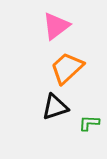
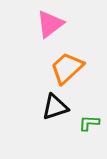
pink triangle: moved 6 px left, 2 px up
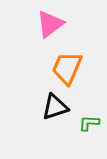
orange trapezoid: rotated 24 degrees counterclockwise
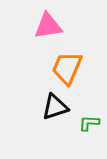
pink triangle: moved 2 px left, 2 px down; rotated 28 degrees clockwise
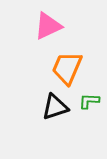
pink triangle: rotated 16 degrees counterclockwise
green L-shape: moved 22 px up
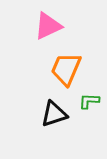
orange trapezoid: moved 1 px left, 1 px down
black triangle: moved 1 px left, 7 px down
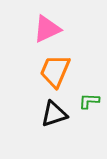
pink triangle: moved 1 px left, 3 px down
orange trapezoid: moved 11 px left, 2 px down
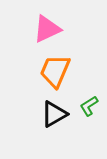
green L-shape: moved 5 px down; rotated 35 degrees counterclockwise
black triangle: rotated 12 degrees counterclockwise
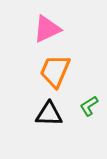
black triangle: moved 5 px left; rotated 32 degrees clockwise
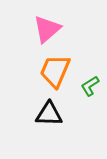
pink triangle: rotated 16 degrees counterclockwise
green L-shape: moved 1 px right, 20 px up
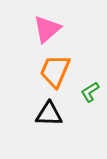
green L-shape: moved 6 px down
